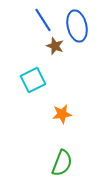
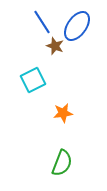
blue line: moved 1 px left, 2 px down
blue ellipse: rotated 48 degrees clockwise
orange star: moved 1 px right, 1 px up
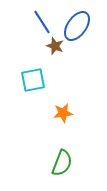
cyan square: rotated 15 degrees clockwise
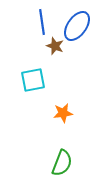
blue line: rotated 25 degrees clockwise
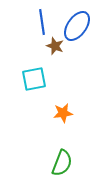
cyan square: moved 1 px right, 1 px up
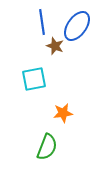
green semicircle: moved 15 px left, 16 px up
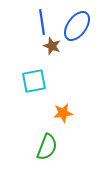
brown star: moved 3 px left
cyan square: moved 2 px down
